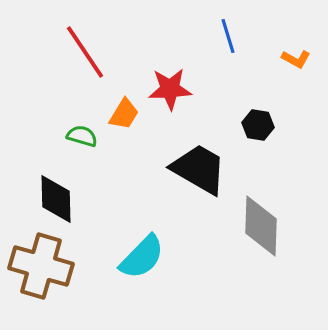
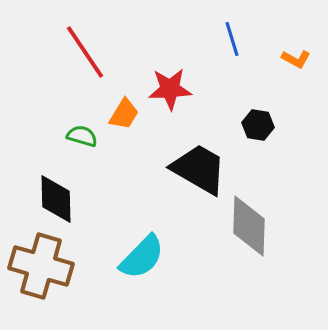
blue line: moved 4 px right, 3 px down
gray diamond: moved 12 px left
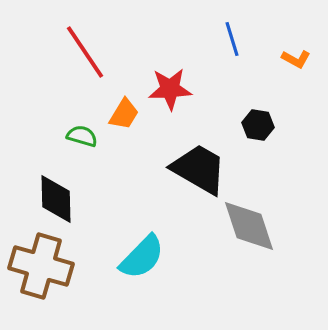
gray diamond: rotated 20 degrees counterclockwise
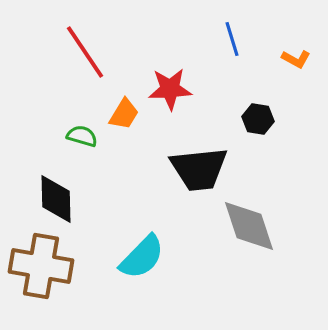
black hexagon: moved 6 px up
black trapezoid: rotated 144 degrees clockwise
brown cross: rotated 6 degrees counterclockwise
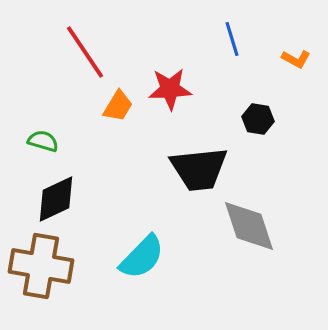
orange trapezoid: moved 6 px left, 8 px up
green semicircle: moved 39 px left, 5 px down
black diamond: rotated 66 degrees clockwise
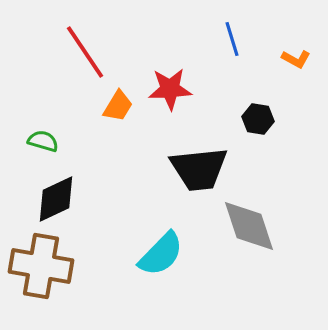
cyan semicircle: moved 19 px right, 3 px up
